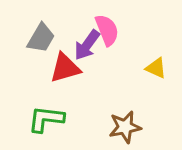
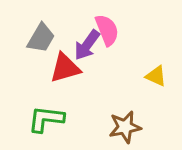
yellow triangle: moved 8 px down
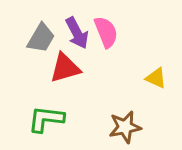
pink semicircle: moved 1 px left, 2 px down
purple arrow: moved 10 px left, 12 px up; rotated 64 degrees counterclockwise
yellow triangle: moved 2 px down
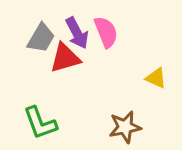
red triangle: moved 10 px up
green L-shape: moved 6 px left, 4 px down; rotated 117 degrees counterclockwise
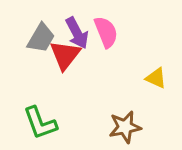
red triangle: moved 3 px up; rotated 36 degrees counterclockwise
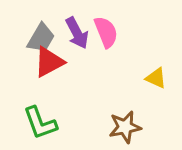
red triangle: moved 16 px left, 7 px down; rotated 24 degrees clockwise
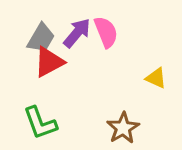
purple arrow: rotated 112 degrees counterclockwise
brown star: moved 2 px left, 1 px down; rotated 20 degrees counterclockwise
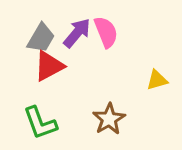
red triangle: moved 4 px down
yellow triangle: moved 1 px right, 2 px down; rotated 40 degrees counterclockwise
brown star: moved 14 px left, 9 px up
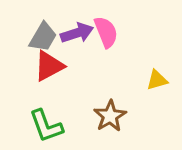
purple arrow: rotated 32 degrees clockwise
gray trapezoid: moved 2 px right, 1 px up
brown star: moved 1 px right, 3 px up
green L-shape: moved 6 px right, 3 px down
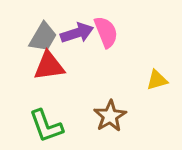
red triangle: rotated 20 degrees clockwise
